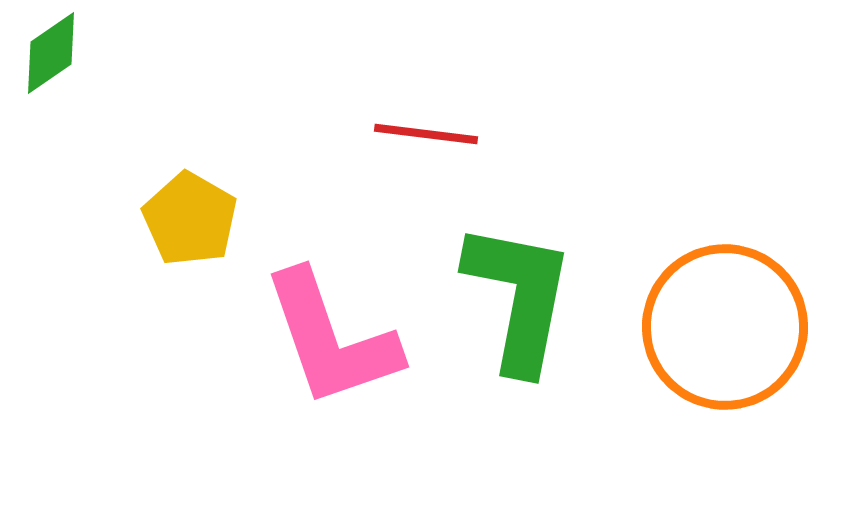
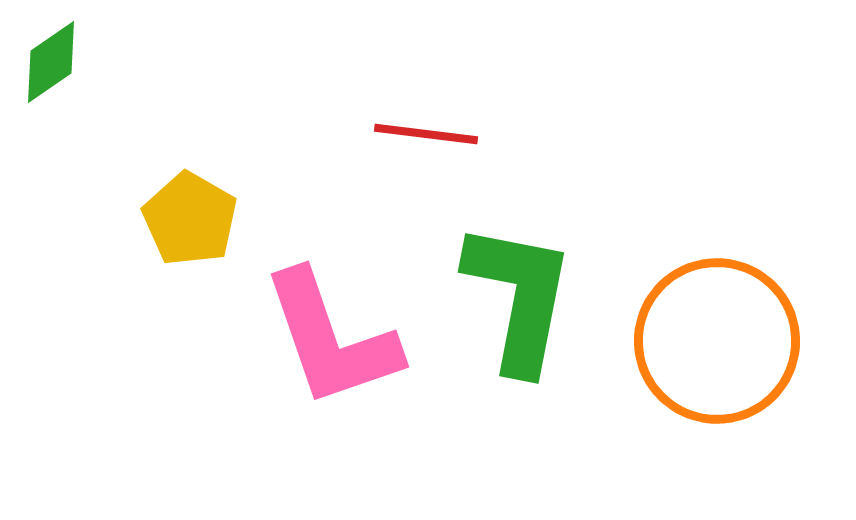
green diamond: moved 9 px down
orange circle: moved 8 px left, 14 px down
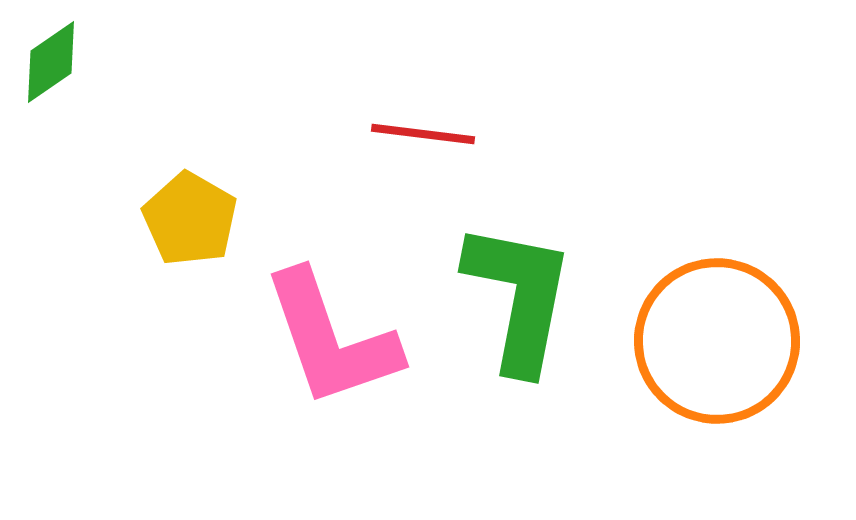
red line: moved 3 px left
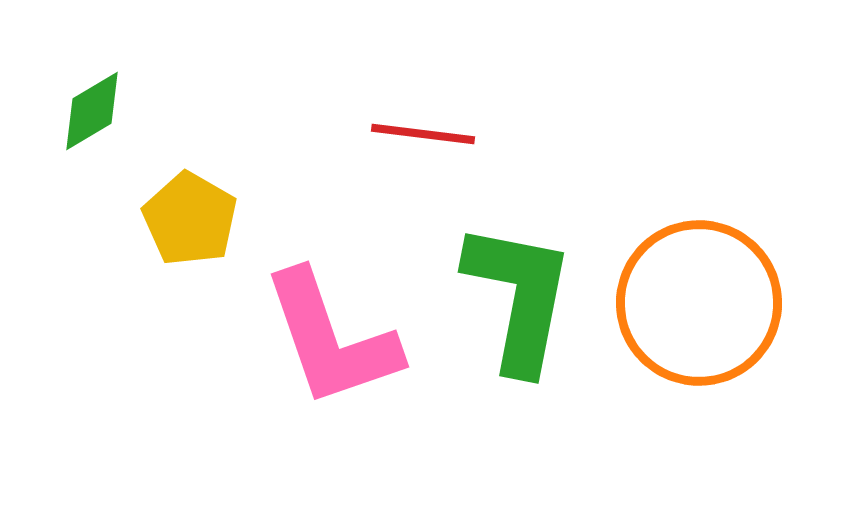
green diamond: moved 41 px right, 49 px down; rotated 4 degrees clockwise
orange circle: moved 18 px left, 38 px up
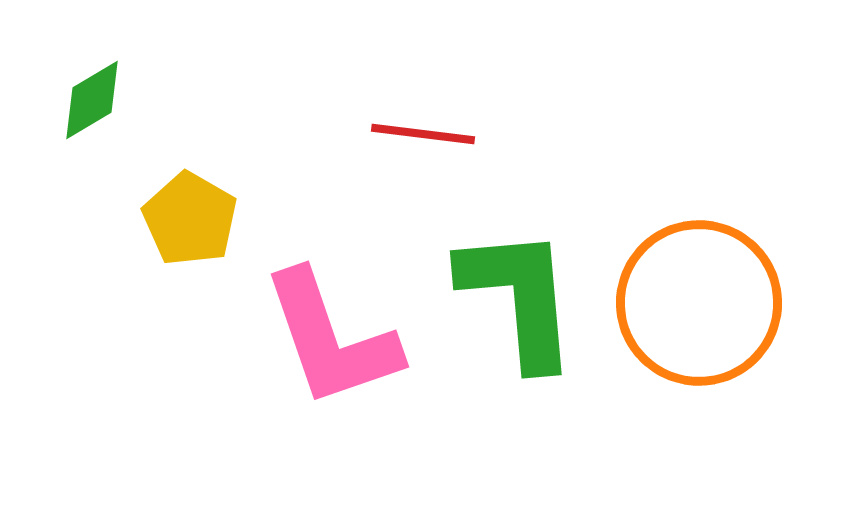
green diamond: moved 11 px up
green L-shape: rotated 16 degrees counterclockwise
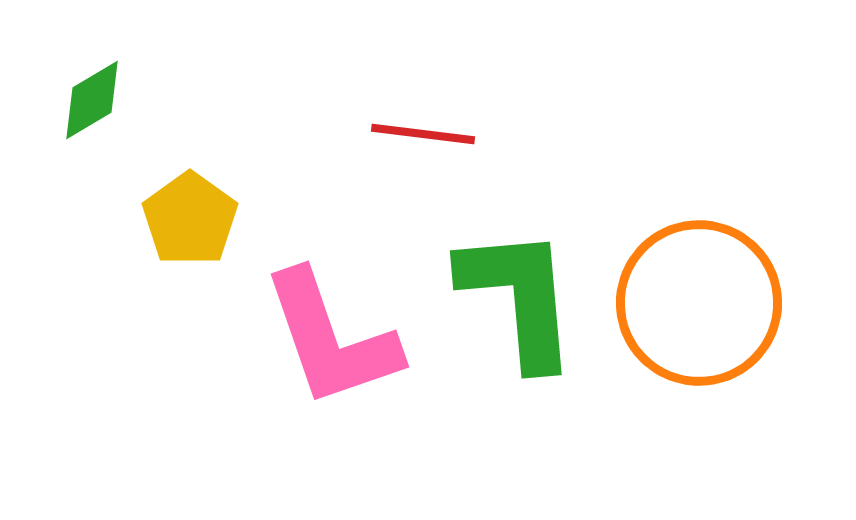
yellow pentagon: rotated 6 degrees clockwise
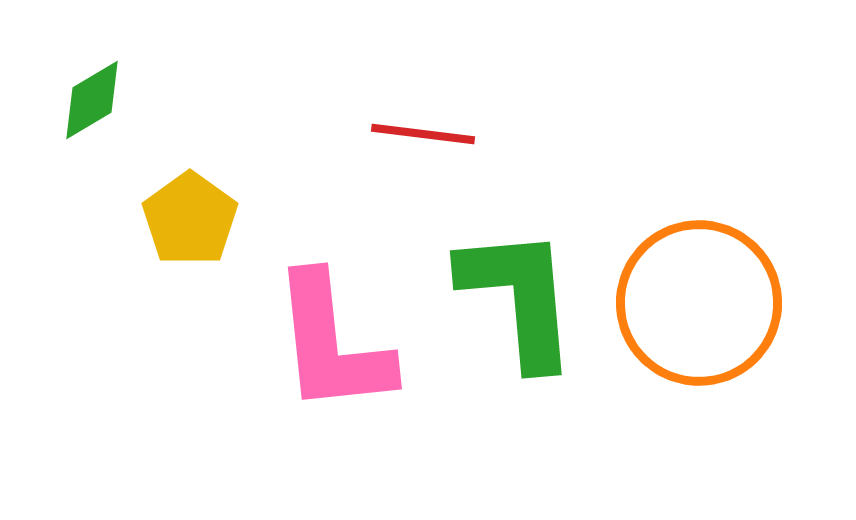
pink L-shape: moved 1 px right, 5 px down; rotated 13 degrees clockwise
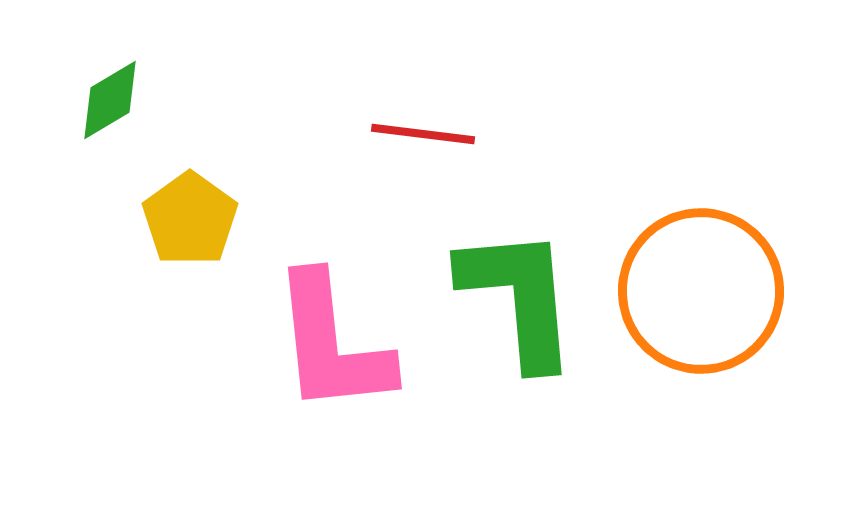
green diamond: moved 18 px right
orange circle: moved 2 px right, 12 px up
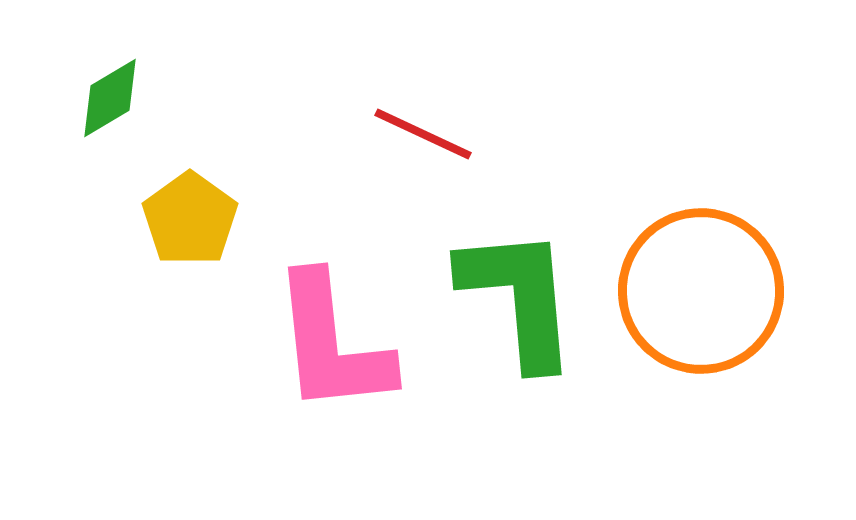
green diamond: moved 2 px up
red line: rotated 18 degrees clockwise
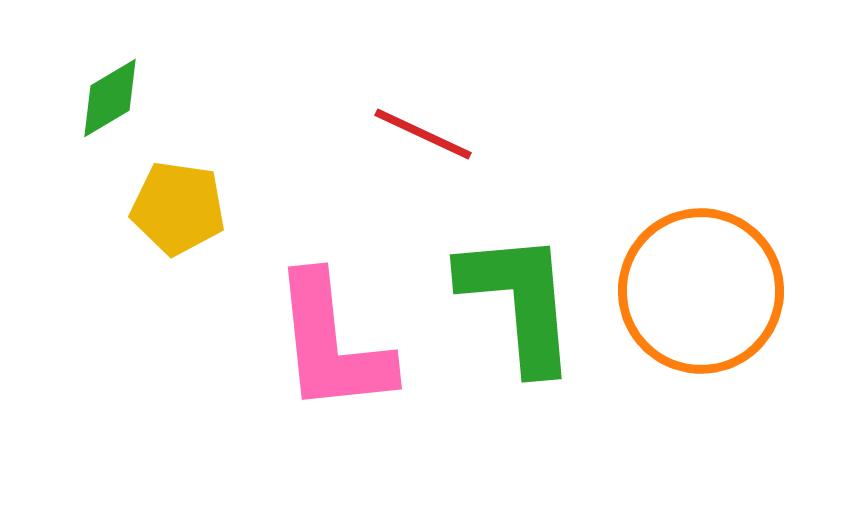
yellow pentagon: moved 12 px left, 11 px up; rotated 28 degrees counterclockwise
green L-shape: moved 4 px down
